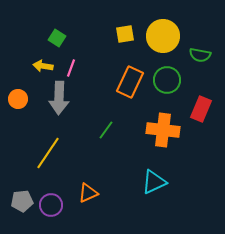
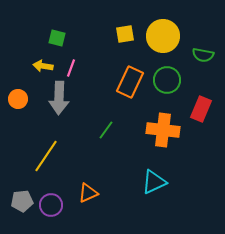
green square: rotated 18 degrees counterclockwise
green semicircle: moved 3 px right
yellow line: moved 2 px left, 3 px down
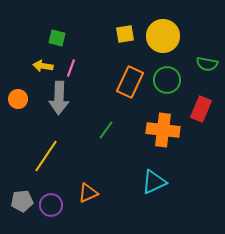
green semicircle: moved 4 px right, 9 px down
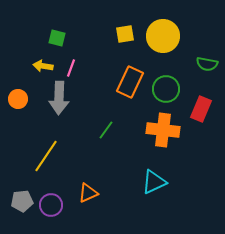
green circle: moved 1 px left, 9 px down
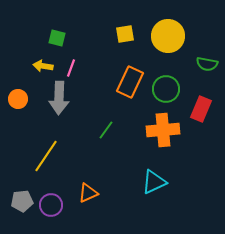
yellow circle: moved 5 px right
orange cross: rotated 12 degrees counterclockwise
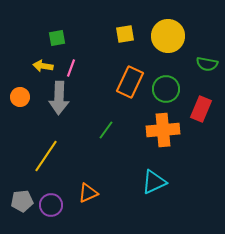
green square: rotated 24 degrees counterclockwise
orange circle: moved 2 px right, 2 px up
